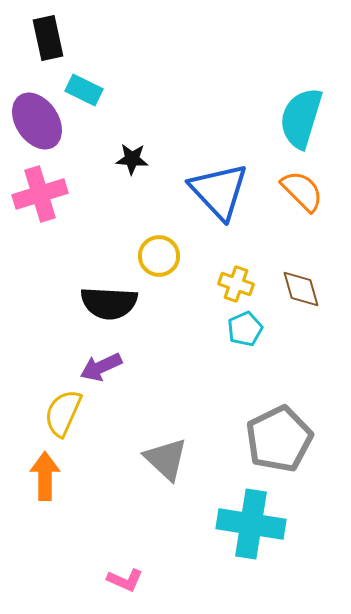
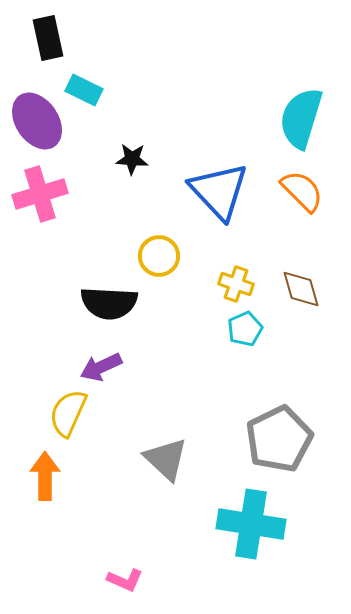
yellow semicircle: moved 5 px right
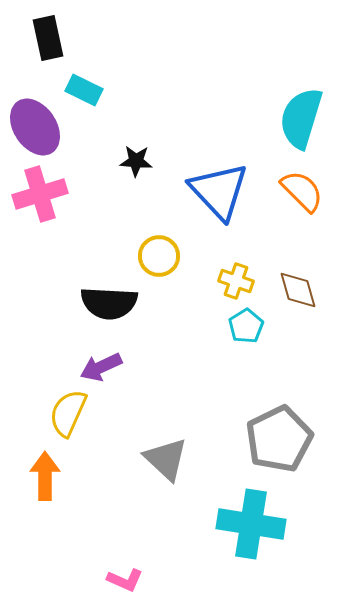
purple ellipse: moved 2 px left, 6 px down
black star: moved 4 px right, 2 px down
yellow cross: moved 3 px up
brown diamond: moved 3 px left, 1 px down
cyan pentagon: moved 1 px right, 3 px up; rotated 8 degrees counterclockwise
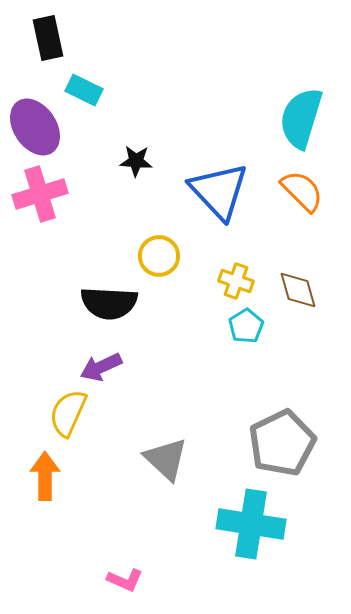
gray pentagon: moved 3 px right, 4 px down
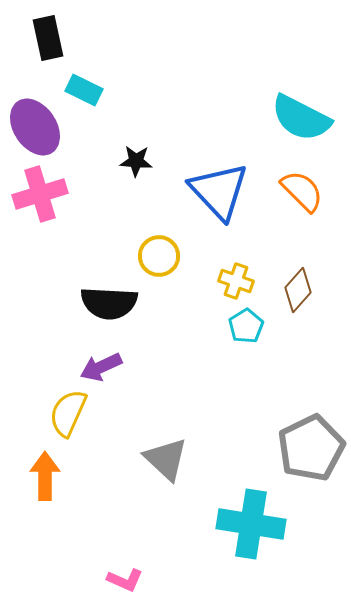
cyan semicircle: rotated 80 degrees counterclockwise
brown diamond: rotated 57 degrees clockwise
gray pentagon: moved 29 px right, 5 px down
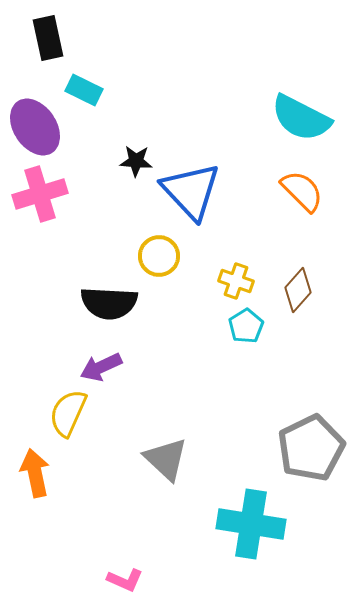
blue triangle: moved 28 px left
orange arrow: moved 10 px left, 3 px up; rotated 12 degrees counterclockwise
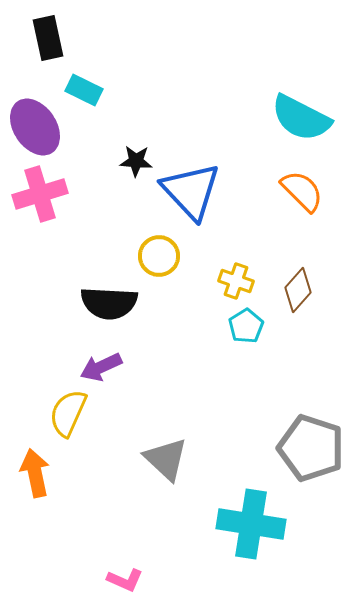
gray pentagon: rotated 28 degrees counterclockwise
